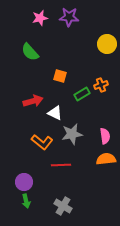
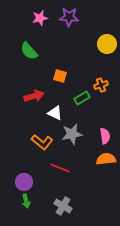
green semicircle: moved 1 px left, 1 px up
green rectangle: moved 4 px down
red arrow: moved 1 px right, 5 px up
red line: moved 1 px left, 3 px down; rotated 24 degrees clockwise
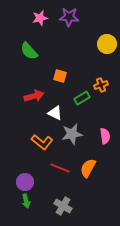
orange semicircle: moved 18 px left, 9 px down; rotated 54 degrees counterclockwise
purple circle: moved 1 px right
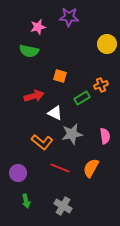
pink star: moved 2 px left, 9 px down
green semicircle: rotated 36 degrees counterclockwise
orange semicircle: moved 3 px right
purple circle: moved 7 px left, 9 px up
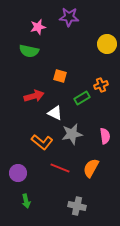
gray cross: moved 14 px right; rotated 18 degrees counterclockwise
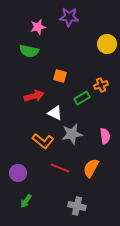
orange L-shape: moved 1 px right, 1 px up
green arrow: rotated 48 degrees clockwise
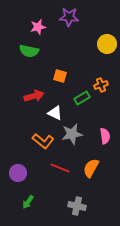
green arrow: moved 2 px right, 1 px down
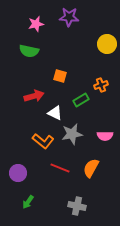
pink star: moved 2 px left, 3 px up
green rectangle: moved 1 px left, 2 px down
pink semicircle: rotated 98 degrees clockwise
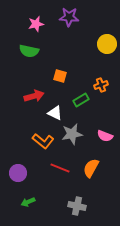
pink semicircle: rotated 21 degrees clockwise
green arrow: rotated 32 degrees clockwise
